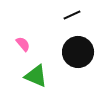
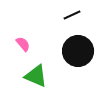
black circle: moved 1 px up
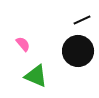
black line: moved 10 px right, 5 px down
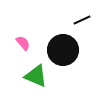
pink semicircle: moved 1 px up
black circle: moved 15 px left, 1 px up
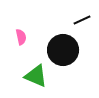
pink semicircle: moved 2 px left, 6 px up; rotated 28 degrees clockwise
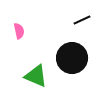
pink semicircle: moved 2 px left, 6 px up
black circle: moved 9 px right, 8 px down
